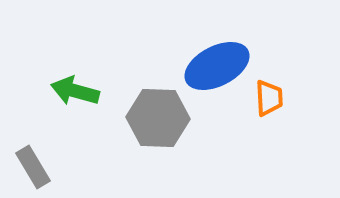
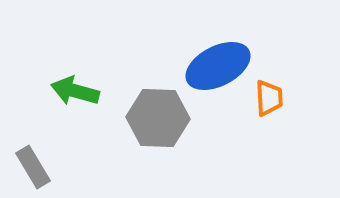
blue ellipse: moved 1 px right
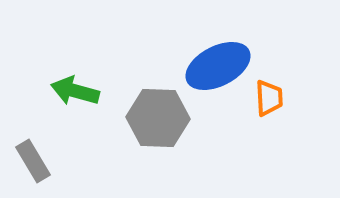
gray rectangle: moved 6 px up
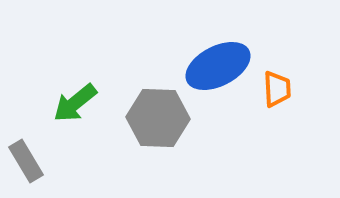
green arrow: moved 12 px down; rotated 54 degrees counterclockwise
orange trapezoid: moved 8 px right, 9 px up
gray rectangle: moved 7 px left
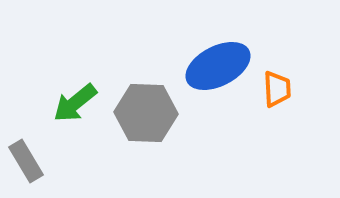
gray hexagon: moved 12 px left, 5 px up
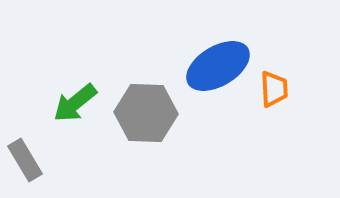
blue ellipse: rotated 4 degrees counterclockwise
orange trapezoid: moved 3 px left
gray rectangle: moved 1 px left, 1 px up
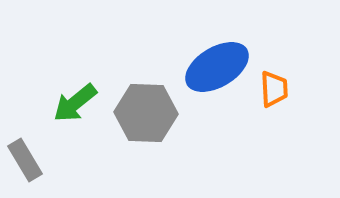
blue ellipse: moved 1 px left, 1 px down
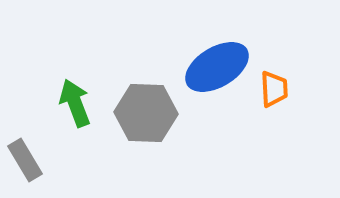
green arrow: rotated 108 degrees clockwise
